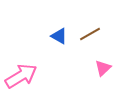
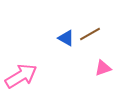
blue triangle: moved 7 px right, 2 px down
pink triangle: rotated 24 degrees clockwise
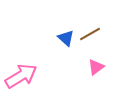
blue triangle: rotated 12 degrees clockwise
pink triangle: moved 7 px left, 1 px up; rotated 18 degrees counterclockwise
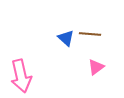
brown line: rotated 35 degrees clockwise
pink arrow: rotated 108 degrees clockwise
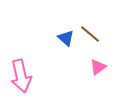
brown line: rotated 35 degrees clockwise
pink triangle: moved 2 px right
